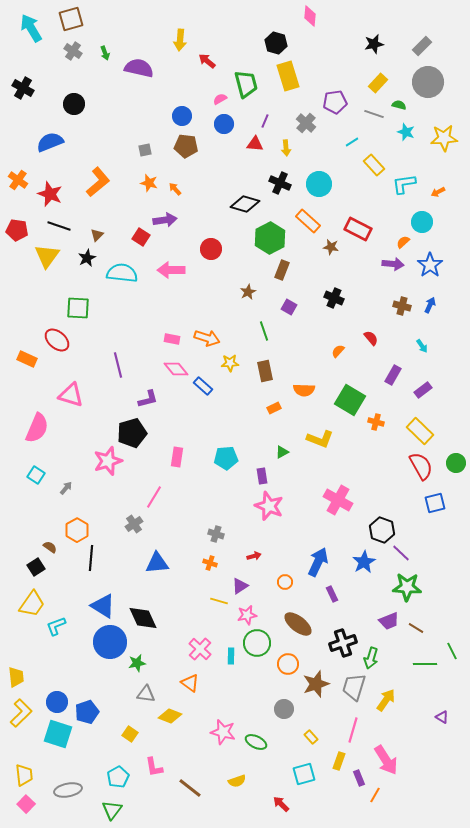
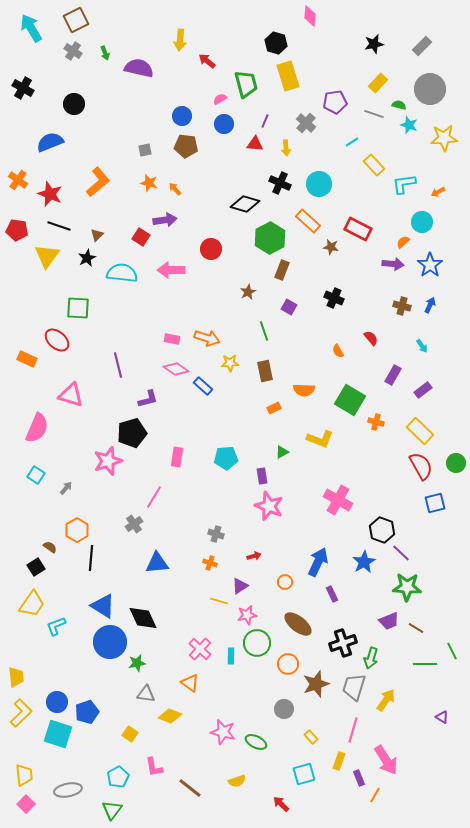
brown square at (71, 19): moved 5 px right, 1 px down; rotated 10 degrees counterclockwise
gray circle at (428, 82): moved 2 px right, 7 px down
cyan star at (406, 132): moved 3 px right, 7 px up
orange semicircle at (338, 351): rotated 72 degrees counterclockwise
pink diamond at (176, 369): rotated 15 degrees counterclockwise
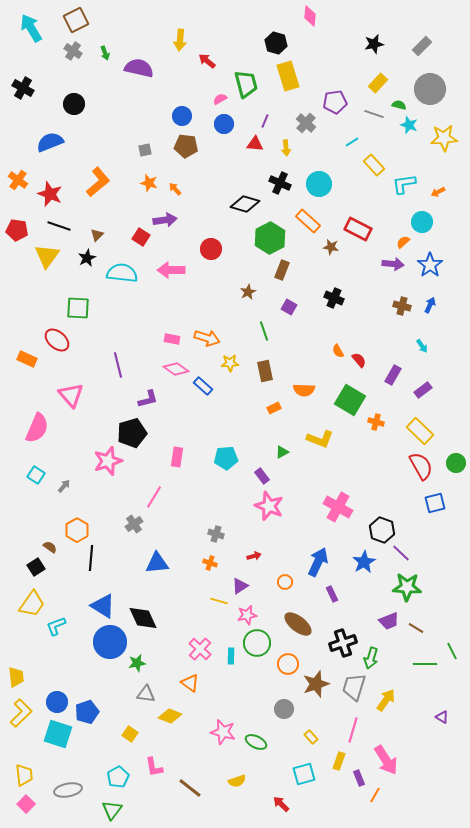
red semicircle at (371, 338): moved 12 px left, 22 px down
pink triangle at (71, 395): rotated 32 degrees clockwise
purple rectangle at (262, 476): rotated 28 degrees counterclockwise
gray arrow at (66, 488): moved 2 px left, 2 px up
pink cross at (338, 500): moved 7 px down
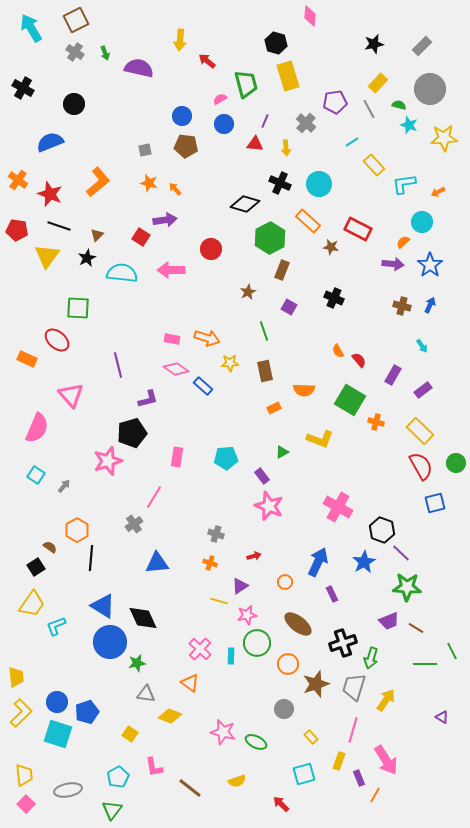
gray cross at (73, 51): moved 2 px right, 1 px down
gray line at (374, 114): moved 5 px left, 5 px up; rotated 42 degrees clockwise
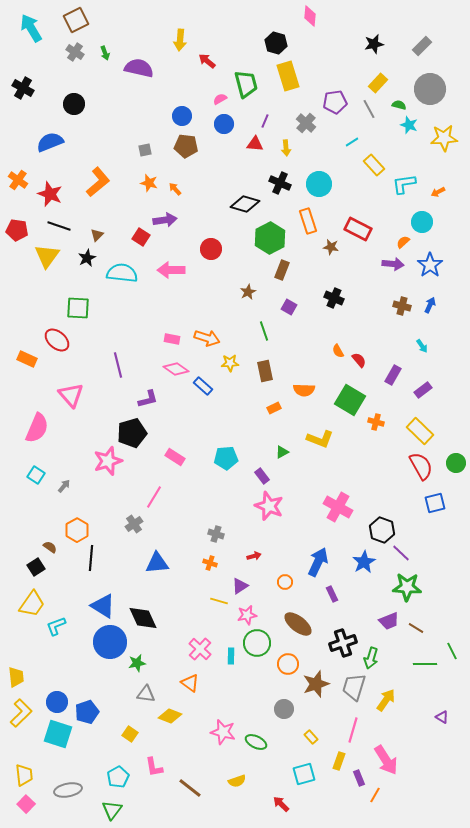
orange rectangle at (308, 221): rotated 30 degrees clockwise
pink rectangle at (177, 457): moved 2 px left; rotated 66 degrees counterclockwise
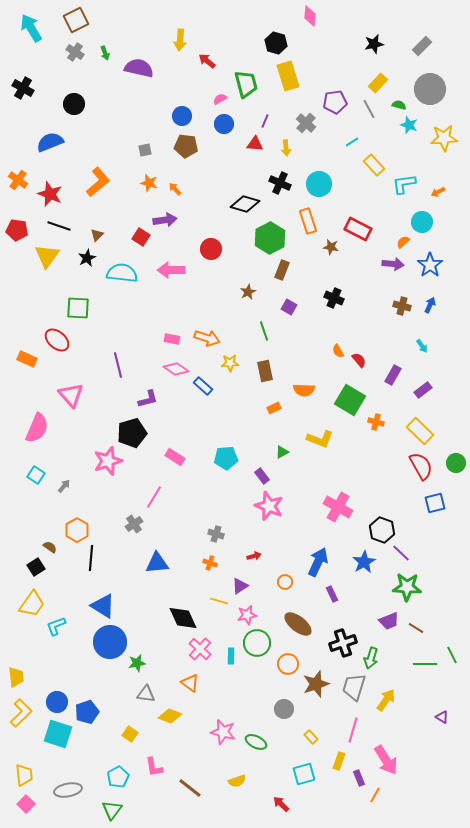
black diamond at (143, 618): moved 40 px right
green line at (452, 651): moved 4 px down
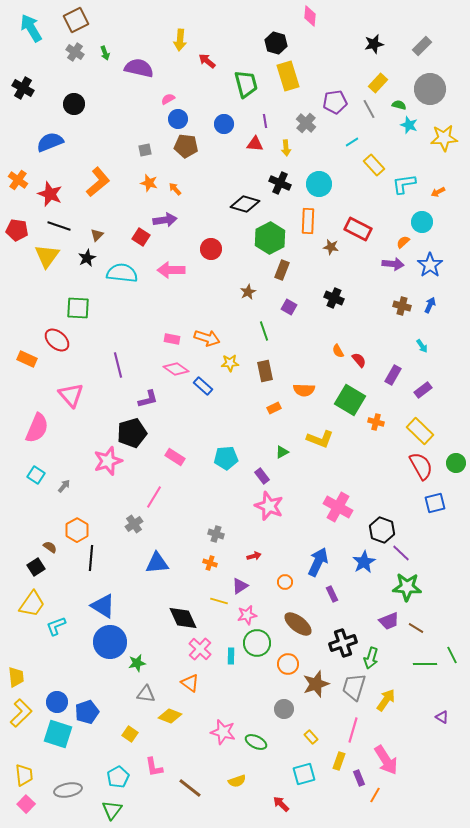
pink semicircle at (220, 99): moved 52 px left
blue circle at (182, 116): moved 4 px left, 3 px down
purple line at (265, 121): rotated 32 degrees counterclockwise
orange rectangle at (308, 221): rotated 20 degrees clockwise
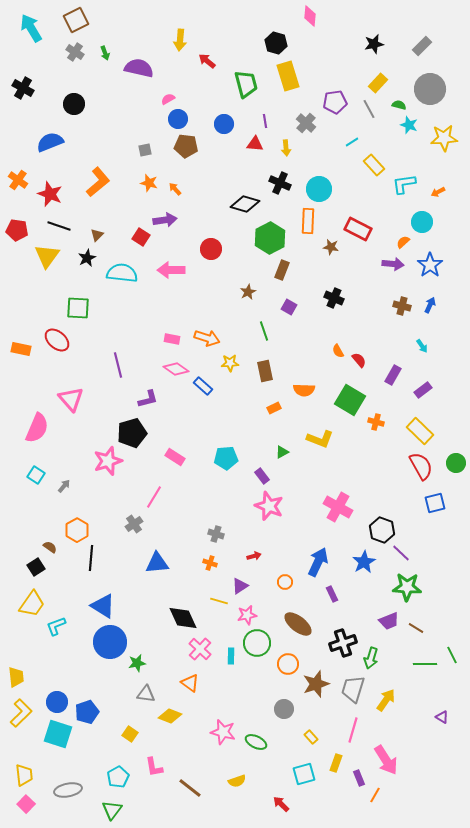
cyan circle at (319, 184): moved 5 px down
orange rectangle at (27, 359): moved 6 px left, 10 px up; rotated 12 degrees counterclockwise
pink triangle at (71, 395): moved 4 px down
gray trapezoid at (354, 687): moved 1 px left, 2 px down
yellow rectangle at (339, 761): moved 3 px left, 2 px down
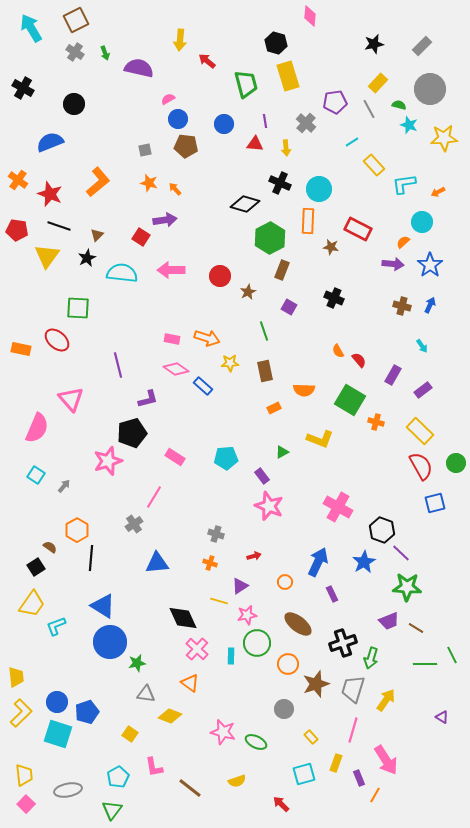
red circle at (211, 249): moved 9 px right, 27 px down
pink cross at (200, 649): moved 3 px left
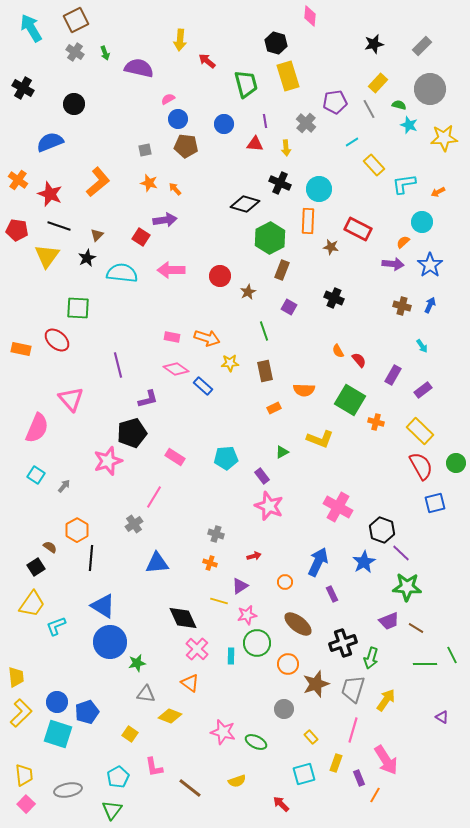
pink rectangle at (172, 339): moved 2 px up
